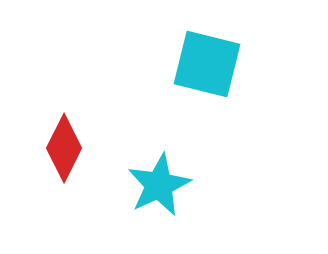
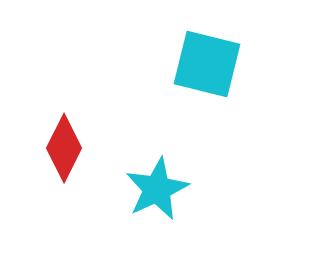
cyan star: moved 2 px left, 4 px down
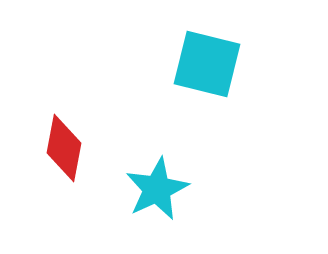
red diamond: rotated 16 degrees counterclockwise
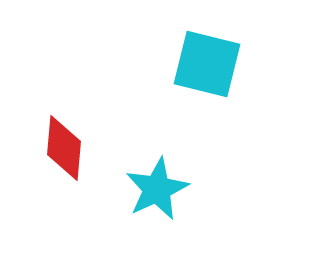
red diamond: rotated 6 degrees counterclockwise
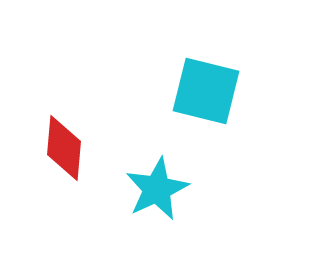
cyan square: moved 1 px left, 27 px down
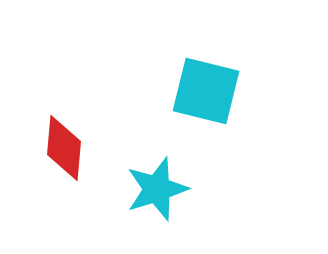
cyan star: rotated 8 degrees clockwise
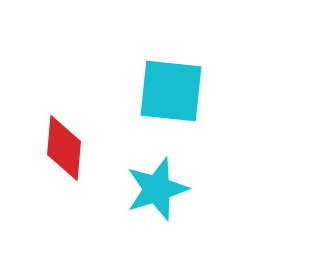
cyan square: moved 35 px left; rotated 8 degrees counterclockwise
